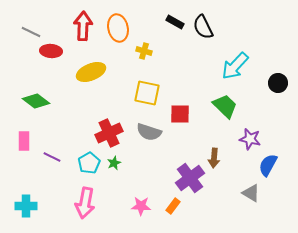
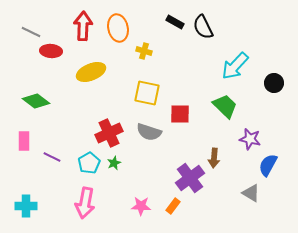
black circle: moved 4 px left
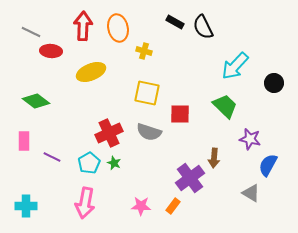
green star: rotated 24 degrees counterclockwise
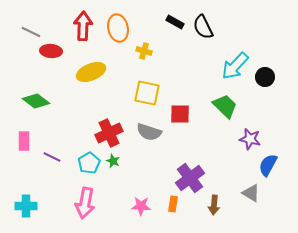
black circle: moved 9 px left, 6 px up
brown arrow: moved 47 px down
green star: moved 1 px left, 2 px up
orange rectangle: moved 2 px up; rotated 28 degrees counterclockwise
